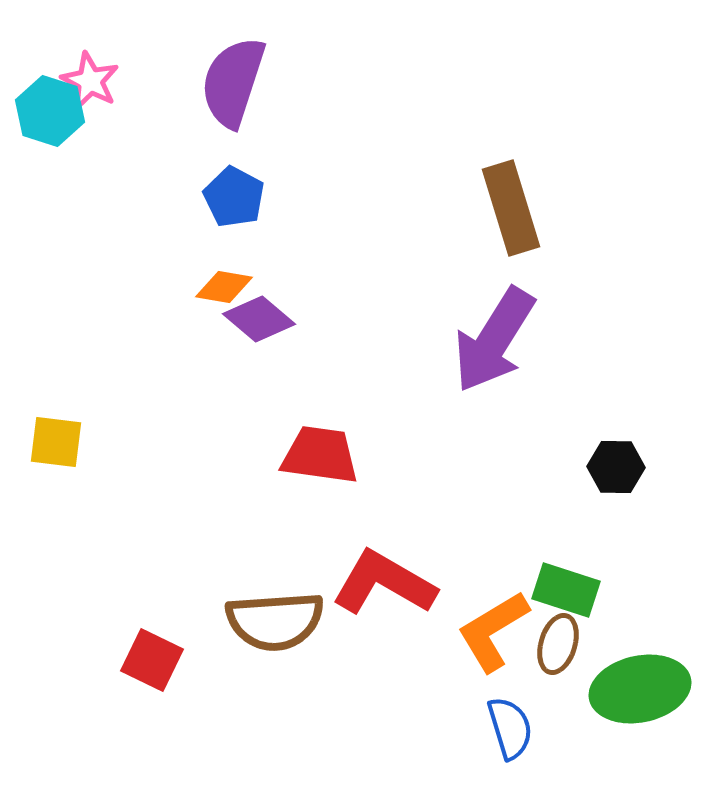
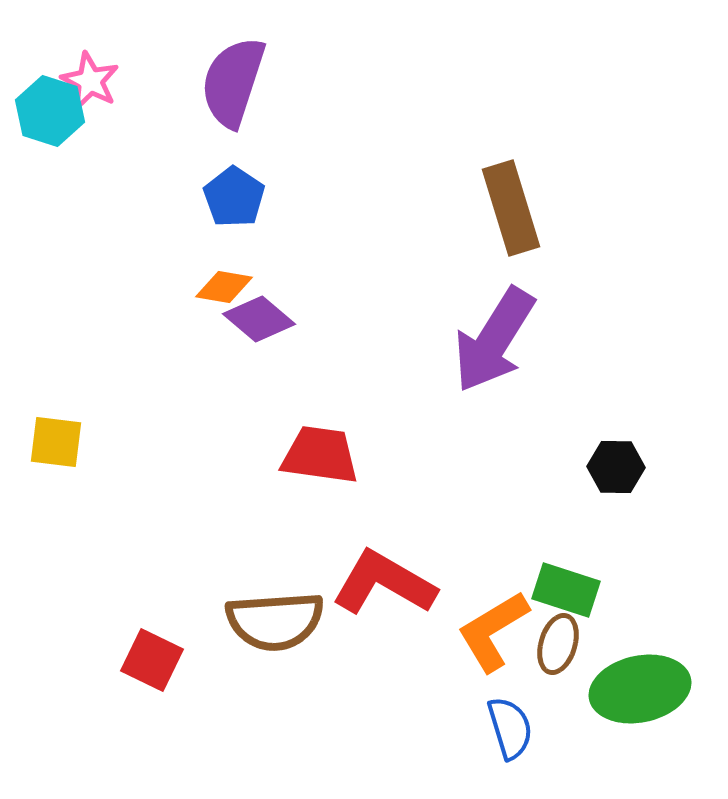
blue pentagon: rotated 6 degrees clockwise
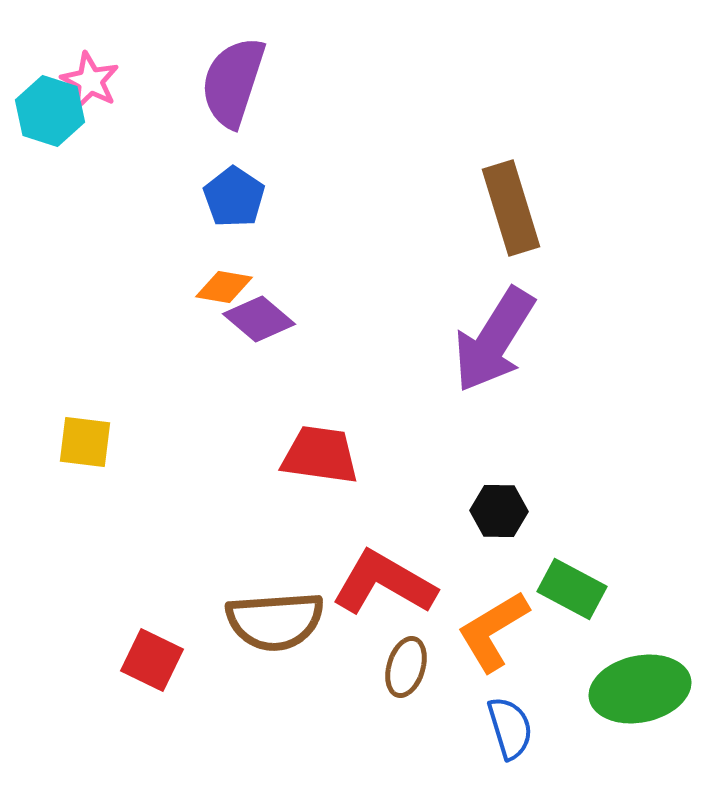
yellow square: moved 29 px right
black hexagon: moved 117 px left, 44 px down
green rectangle: moved 6 px right, 1 px up; rotated 10 degrees clockwise
brown ellipse: moved 152 px left, 23 px down
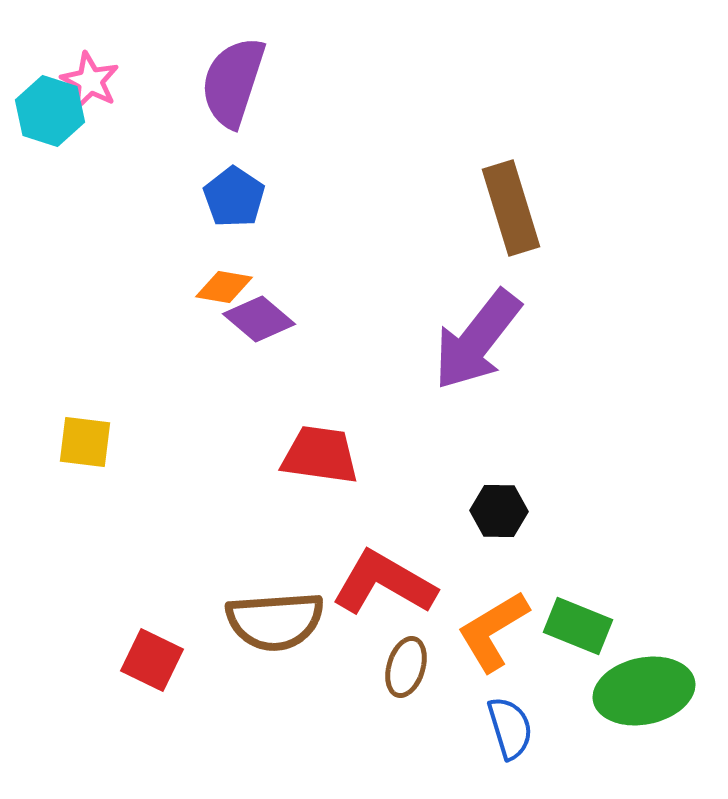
purple arrow: moved 17 px left; rotated 6 degrees clockwise
green rectangle: moved 6 px right, 37 px down; rotated 6 degrees counterclockwise
green ellipse: moved 4 px right, 2 px down
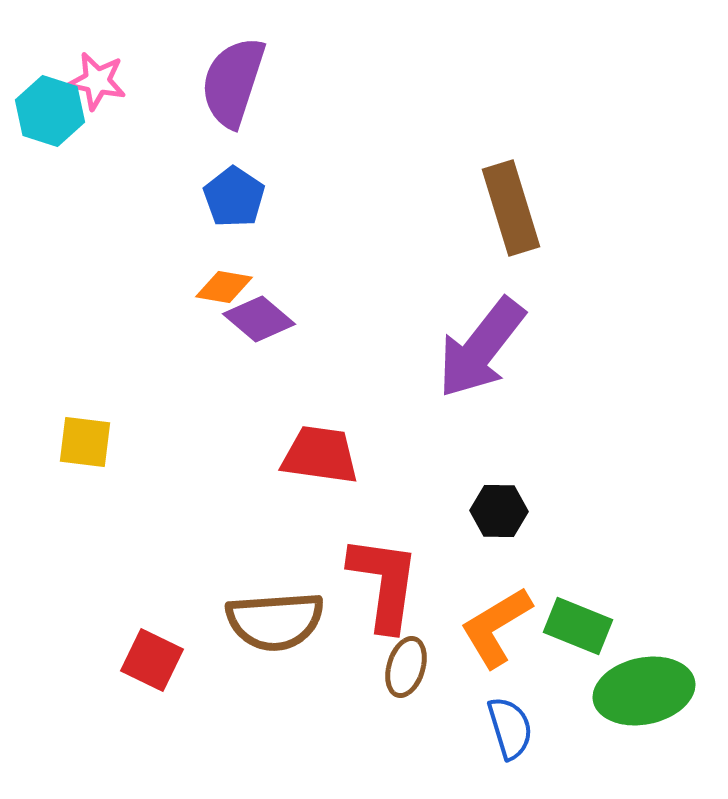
pink star: moved 7 px right; rotated 16 degrees counterclockwise
purple arrow: moved 4 px right, 8 px down
red L-shape: rotated 68 degrees clockwise
orange L-shape: moved 3 px right, 4 px up
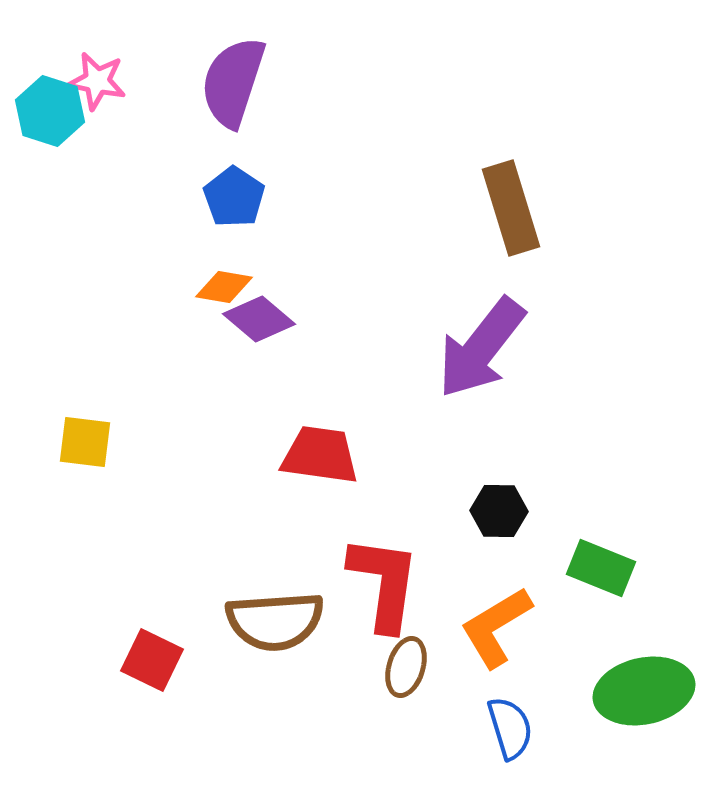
green rectangle: moved 23 px right, 58 px up
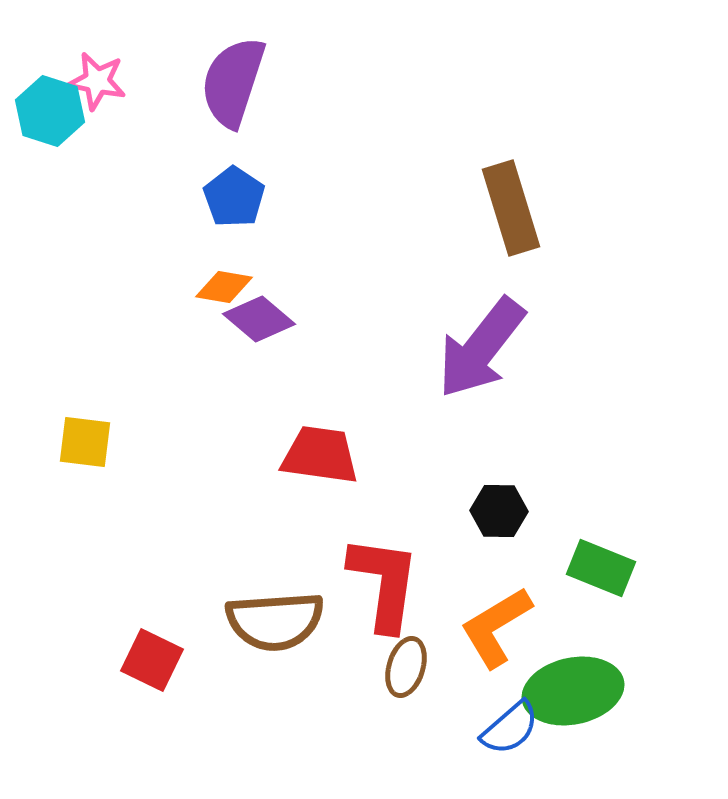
green ellipse: moved 71 px left
blue semicircle: rotated 66 degrees clockwise
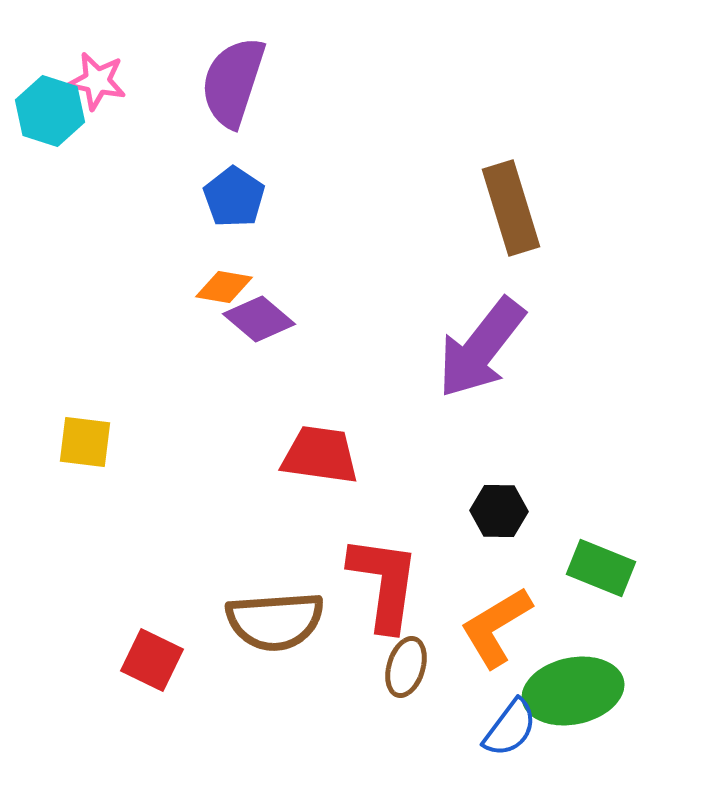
blue semicircle: rotated 12 degrees counterclockwise
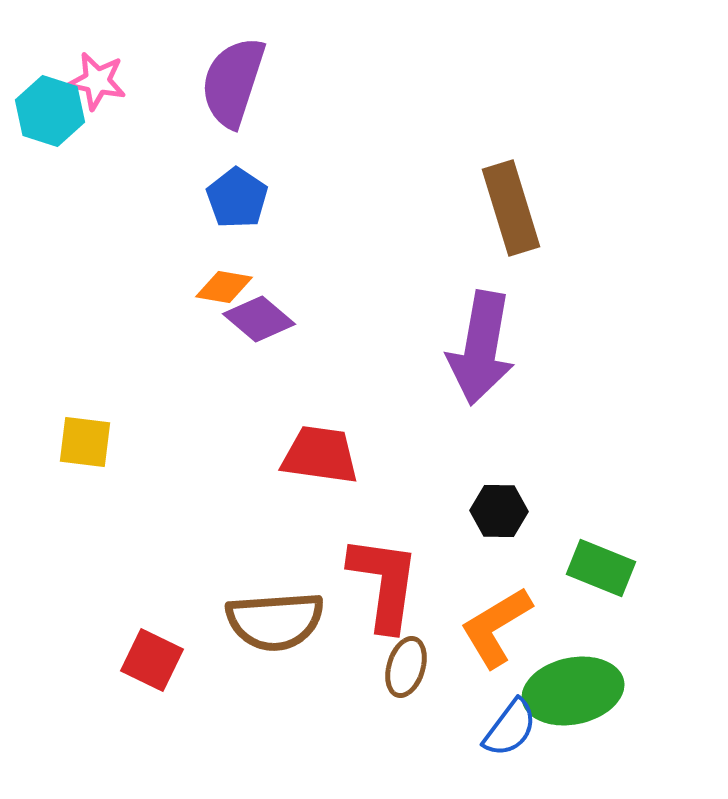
blue pentagon: moved 3 px right, 1 px down
purple arrow: rotated 28 degrees counterclockwise
